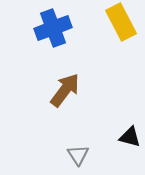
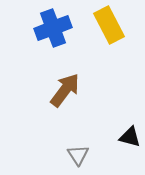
yellow rectangle: moved 12 px left, 3 px down
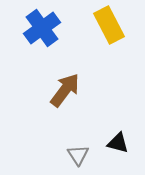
blue cross: moved 11 px left; rotated 15 degrees counterclockwise
black triangle: moved 12 px left, 6 px down
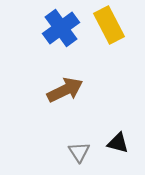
blue cross: moved 19 px right
brown arrow: rotated 27 degrees clockwise
gray triangle: moved 1 px right, 3 px up
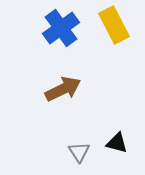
yellow rectangle: moved 5 px right
brown arrow: moved 2 px left, 1 px up
black triangle: moved 1 px left
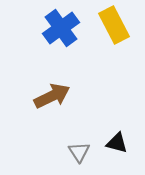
brown arrow: moved 11 px left, 7 px down
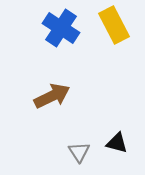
blue cross: rotated 21 degrees counterclockwise
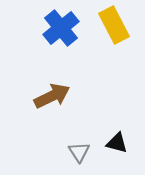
blue cross: rotated 18 degrees clockwise
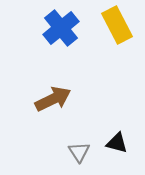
yellow rectangle: moved 3 px right
brown arrow: moved 1 px right, 3 px down
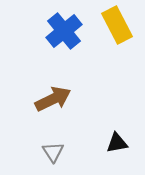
blue cross: moved 3 px right, 3 px down
black triangle: rotated 25 degrees counterclockwise
gray triangle: moved 26 px left
